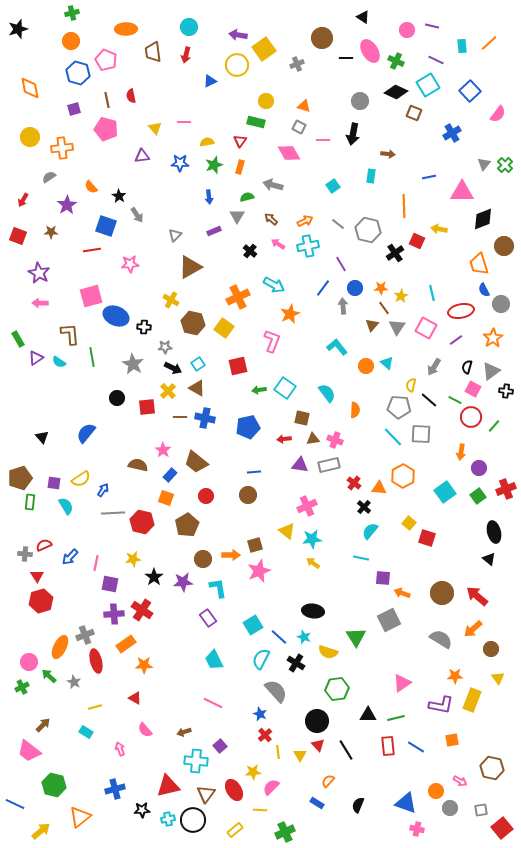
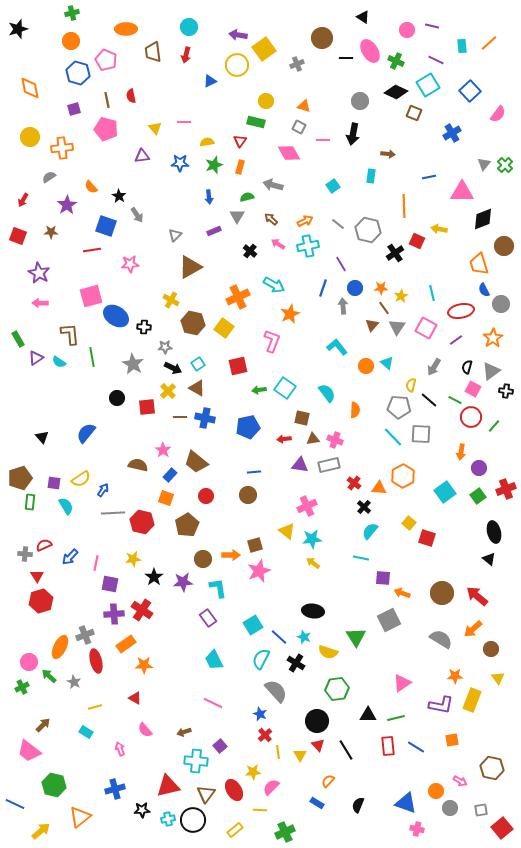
blue line at (323, 288): rotated 18 degrees counterclockwise
blue ellipse at (116, 316): rotated 10 degrees clockwise
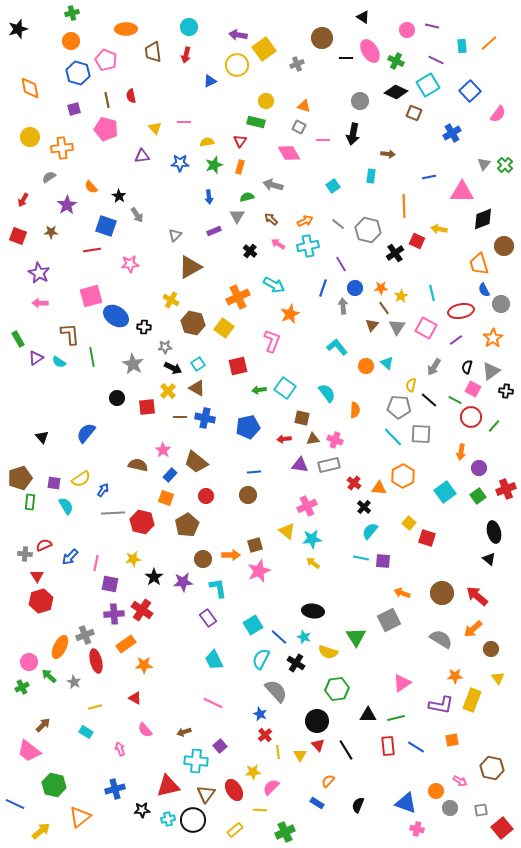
purple square at (383, 578): moved 17 px up
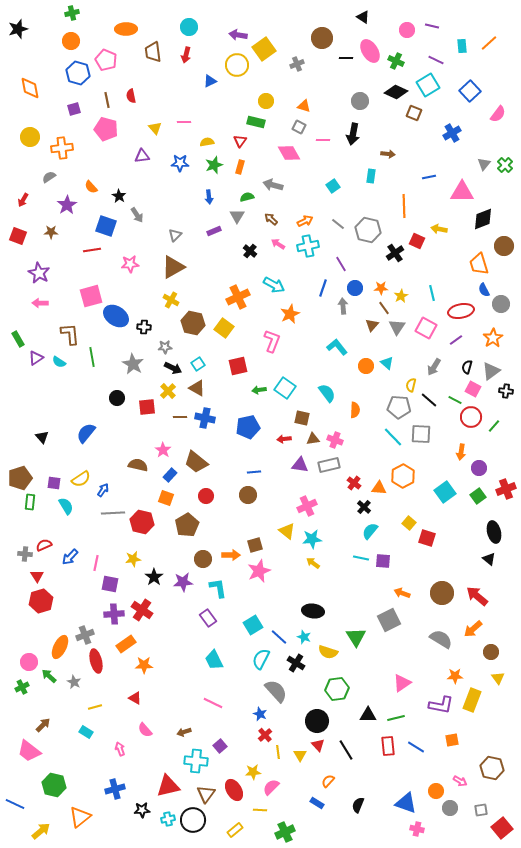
brown triangle at (190, 267): moved 17 px left
brown circle at (491, 649): moved 3 px down
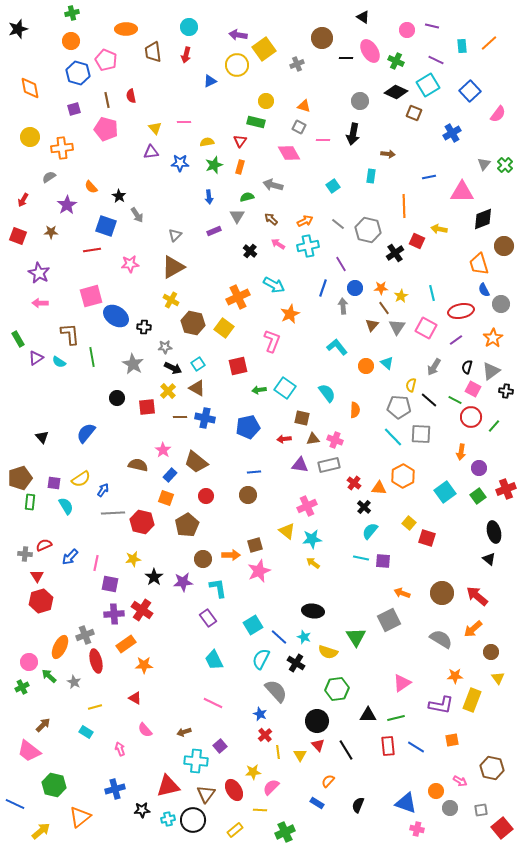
purple triangle at (142, 156): moved 9 px right, 4 px up
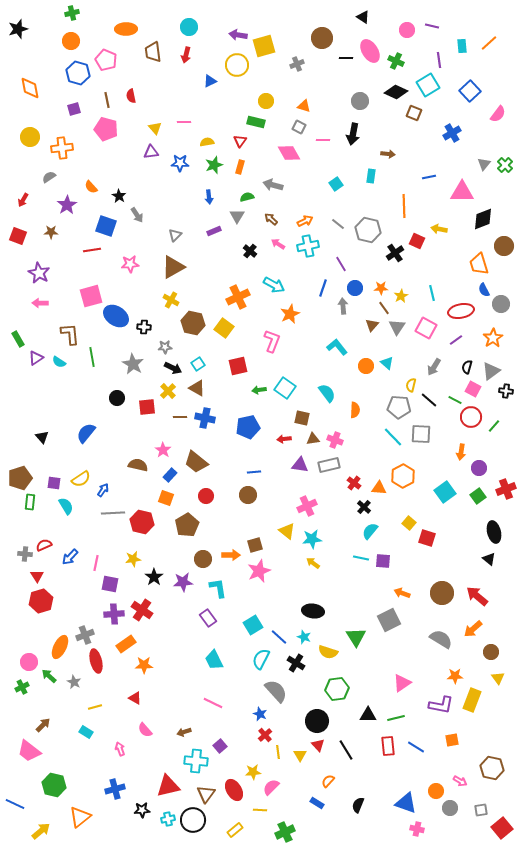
yellow square at (264, 49): moved 3 px up; rotated 20 degrees clockwise
purple line at (436, 60): moved 3 px right; rotated 56 degrees clockwise
cyan square at (333, 186): moved 3 px right, 2 px up
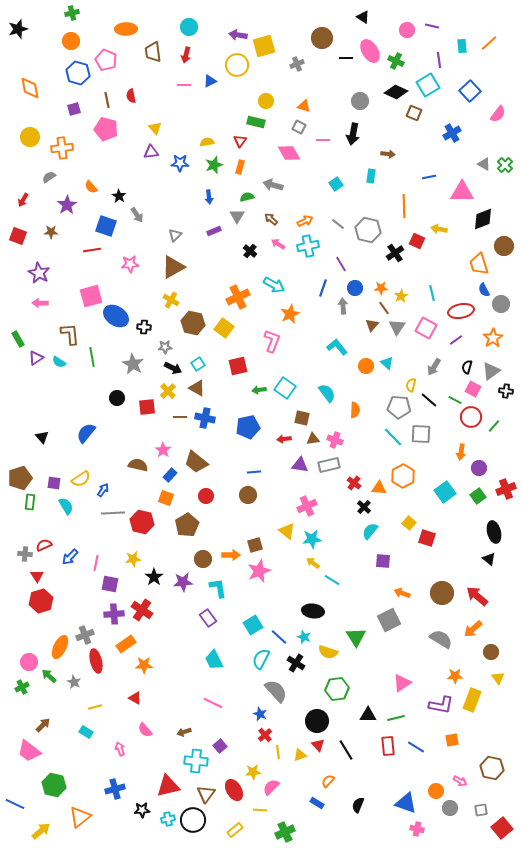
pink line at (184, 122): moved 37 px up
gray triangle at (484, 164): rotated 40 degrees counterclockwise
cyan line at (361, 558): moved 29 px left, 22 px down; rotated 21 degrees clockwise
yellow triangle at (300, 755): rotated 40 degrees clockwise
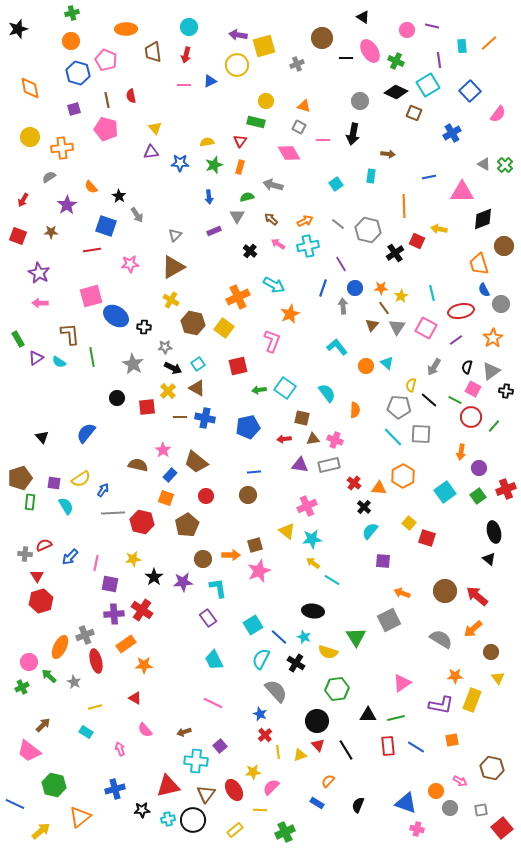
brown circle at (442, 593): moved 3 px right, 2 px up
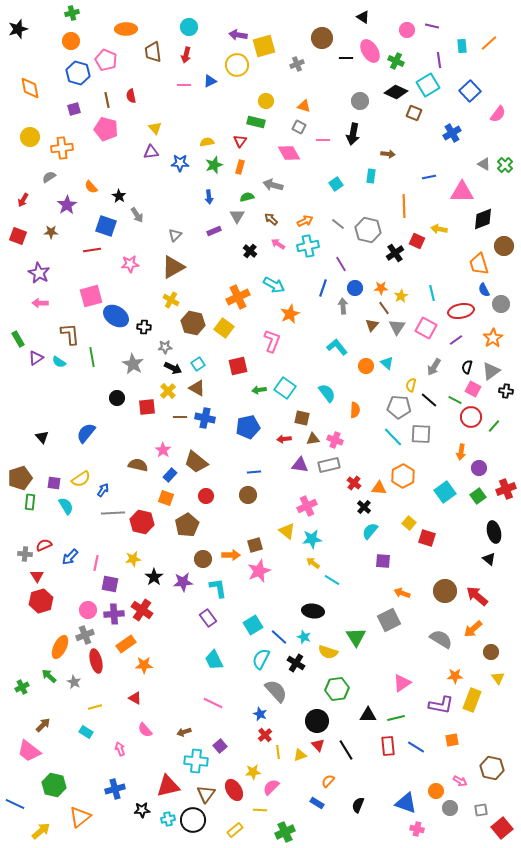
pink circle at (29, 662): moved 59 px right, 52 px up
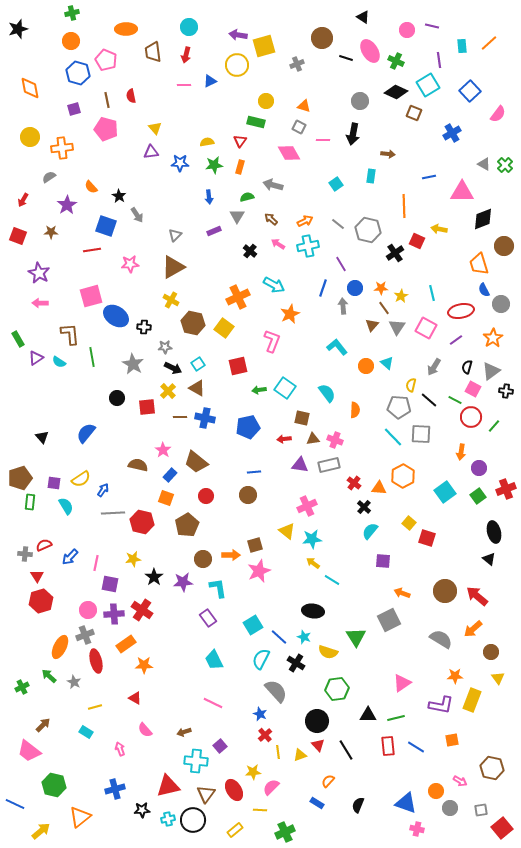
black line at (346, 58): rotated 16 degrees clockwise
green star at (214, 165): rotated 12 degrees clockwise
